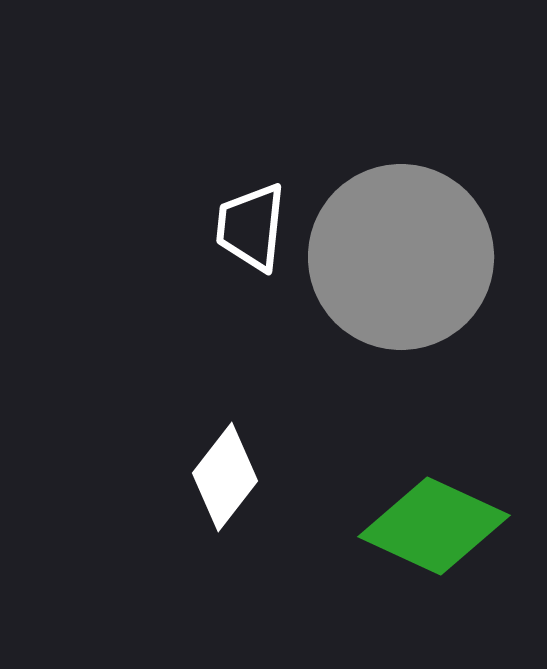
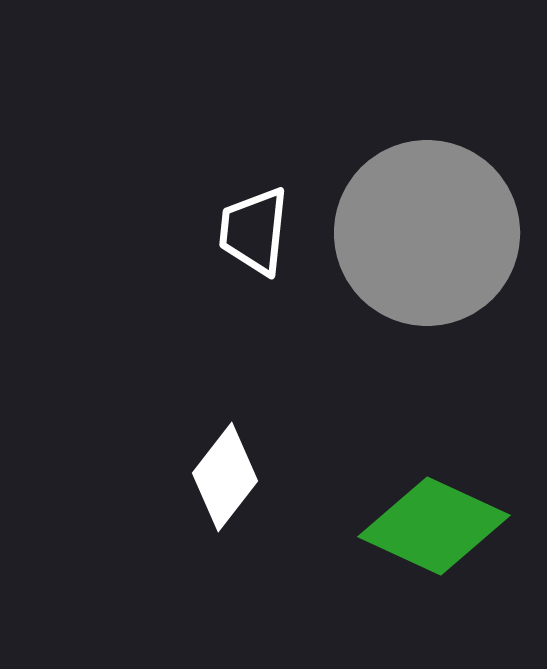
white trapezoid: moved 3 px right, 4 px down
gray circle: moved 26 px right, 24 px up
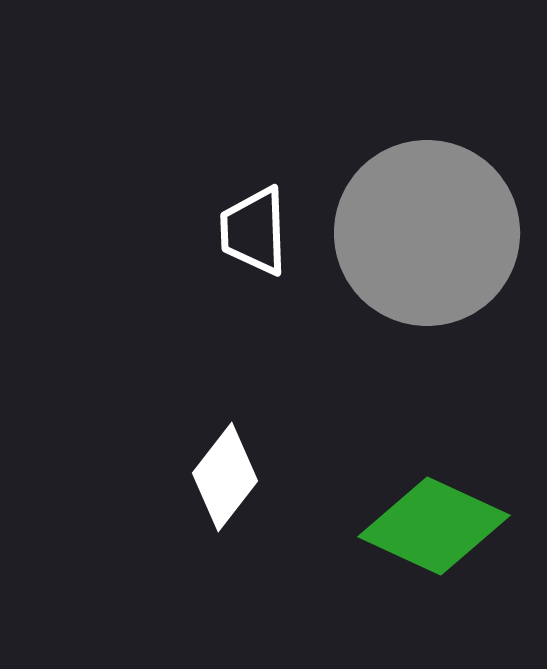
white trapezoid: rotated 8 degrees counterclockwise
